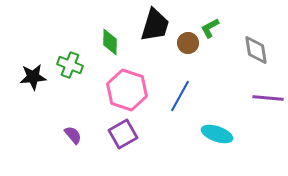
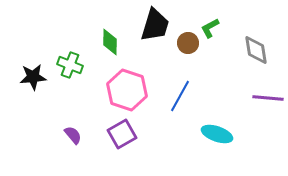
purple square: moved 1 px left
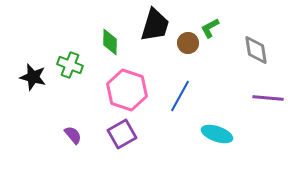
black star: rotated 20 degrees clockwise
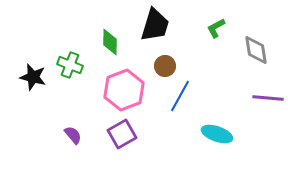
green L-shape: moved 6 px right
brown circle: moved 23 px left, 23 px down
pink hexagon: moved 3 px left; rotated 21 degrees clockwise
